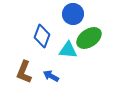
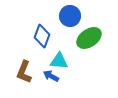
blue circle: moved 3 px left, 2 px down
cyan triangle: moved 9 px left, 11 px down
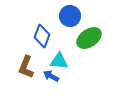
brown L-shape: moved 2 px right, 5 px up
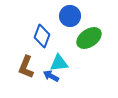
cyan triangle: moved 2 px down; rotated 12 degrees counterclockwise
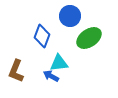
brown L-shape: moved 10 px left, 4 px down
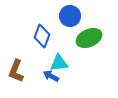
green ellipse: rotated 10 degrees clockwise
